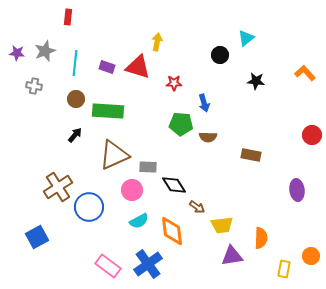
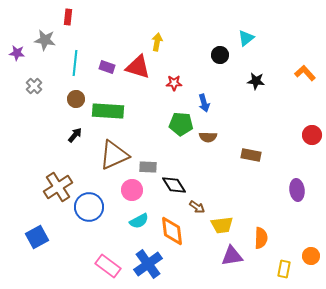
gray star: moved 11 px up; rotated 30 degrees clockwise
gray cross: rotated 35 degrees clockwise
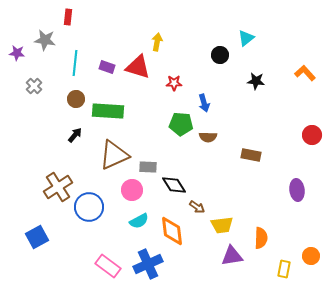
blue cross: rotated 12 degrees clockwise
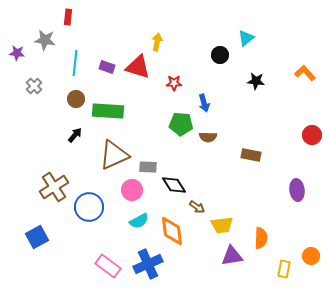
brown cross: moved 4 px left
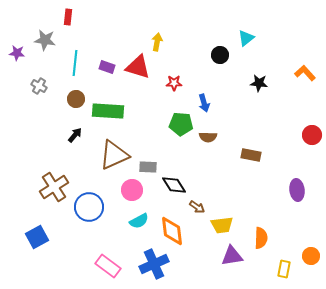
black star: moved 3 px right, 2 px down
gray cross: moved 5 px right; rotated 14 degrees counterclockwise
blue cross: moved 6 px right
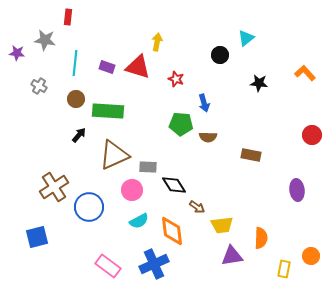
red star: moved 2 px right, 4 px up; rotated 21 degrees clockwise
black arrow: moved 4 px right
blue square: rotated 15 degrees clockwise
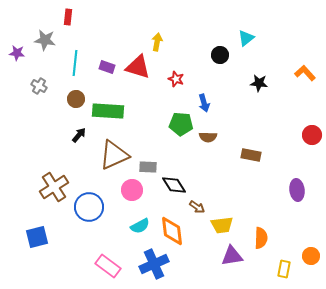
cyan semicircle: moved 1 px right, 5 px down
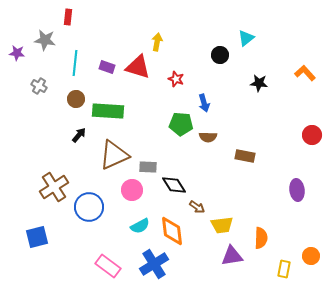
brown rectangle: moved 6 px left, 1 px down
blue cross: rotated 8 degrees counterclockwise
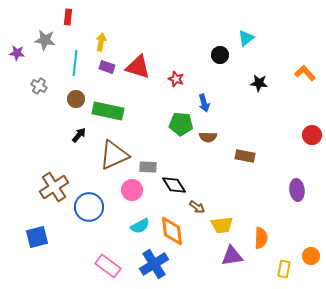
yellow arrow: moved 56 px left
green rectangle: rotated 8 degrees clockwise
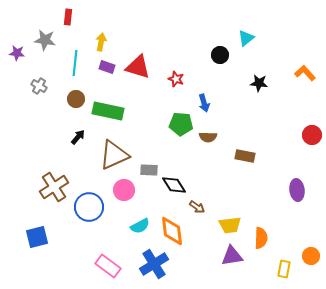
black arrow: moved 1 px left, 2 px down
gray rectangle: moved 1 px right, 3 px down
pink circle: moved 8 px left
yellow trapezoid: moved 8 px right
